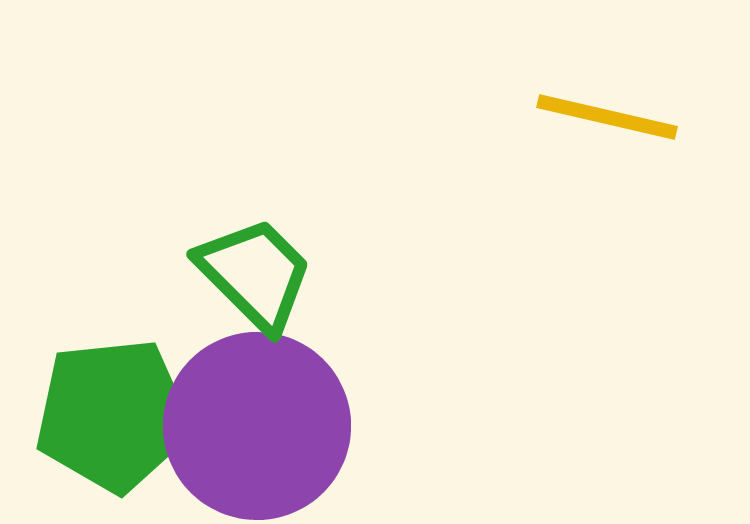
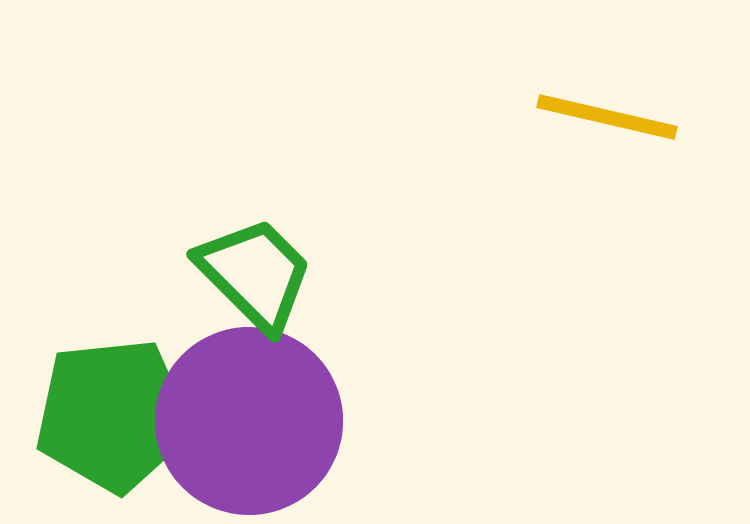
purple circle: moved 8 px left, 5 px up
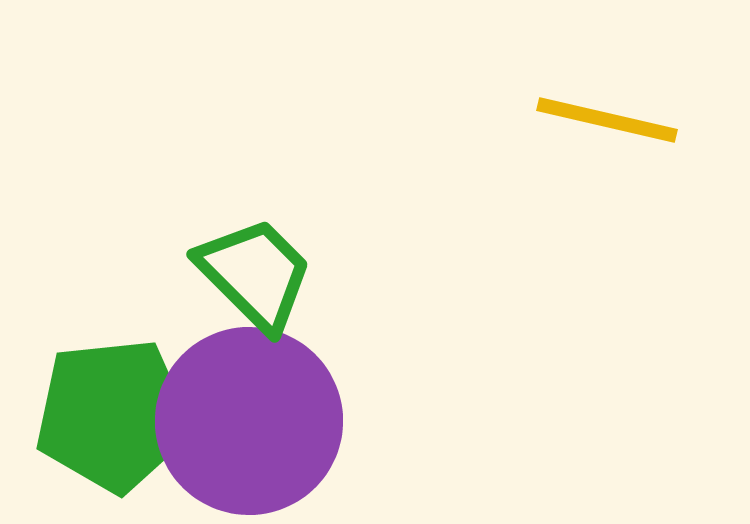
yellow line: moved 3 px down
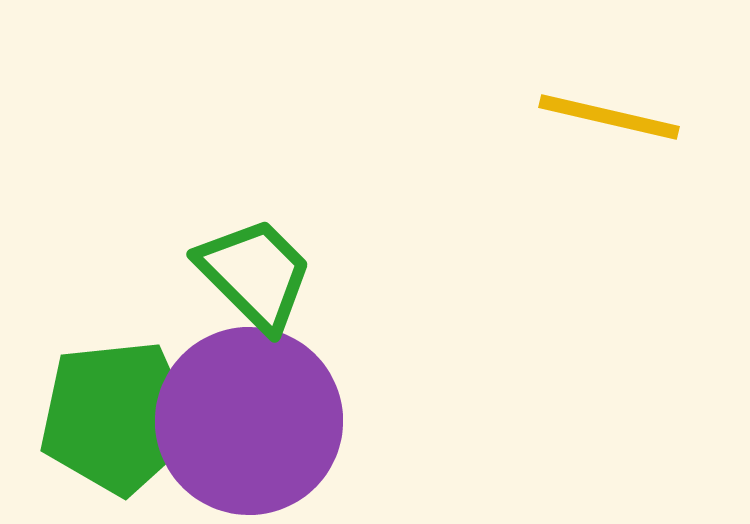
yellow line: moved 2 px right, 3 px up
green pentagon: moved 4 px right, 2 px down
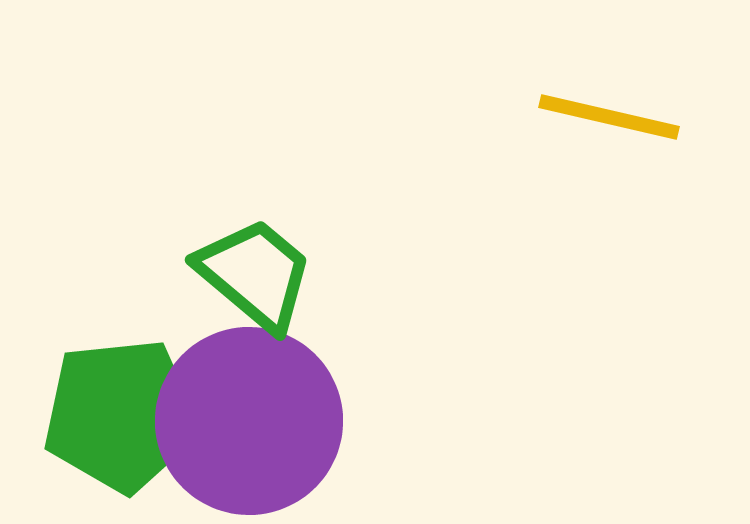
green trapezoid: rotated 5 degrees counterclockwise
green pentagon: moved 4 px right, 2 px up
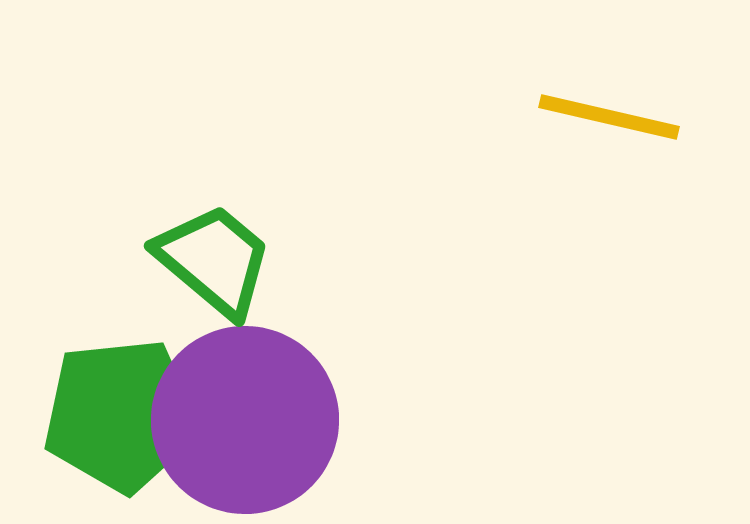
green trapezoid: moved 41 px left, 14 px up
purple circle: moved 4 px left, 1 px up
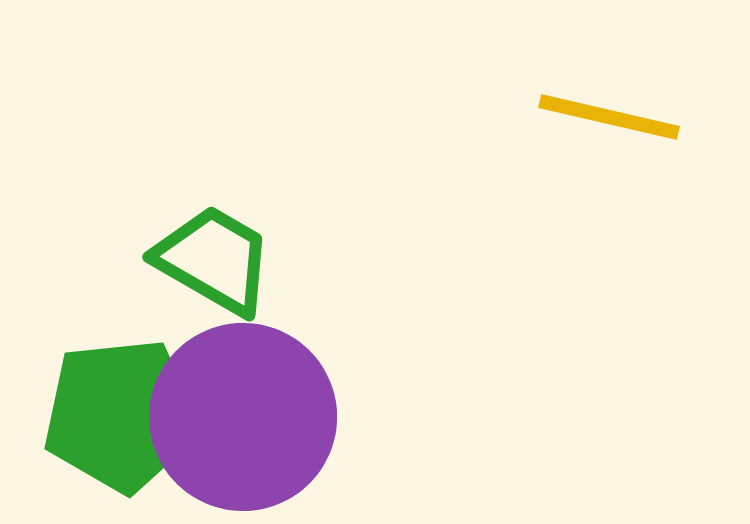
green trapezoid: rotated 10 degrees counterclockwise
purple circle: moved 2 px left, 3 px up
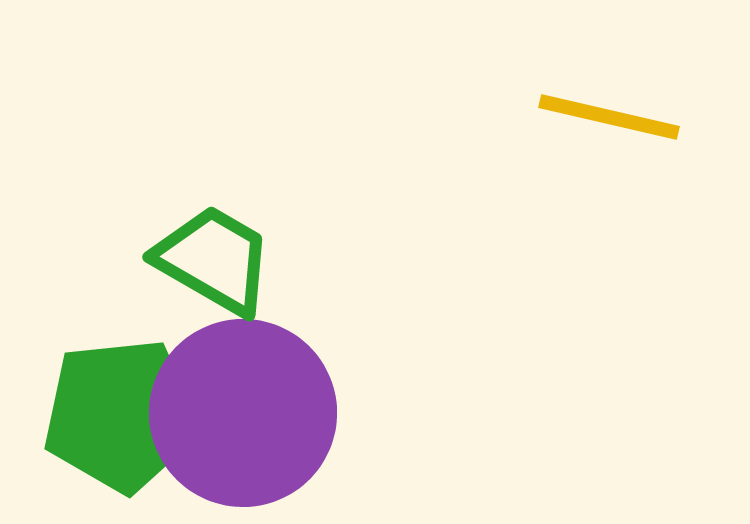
purple circle: moved 4 px up
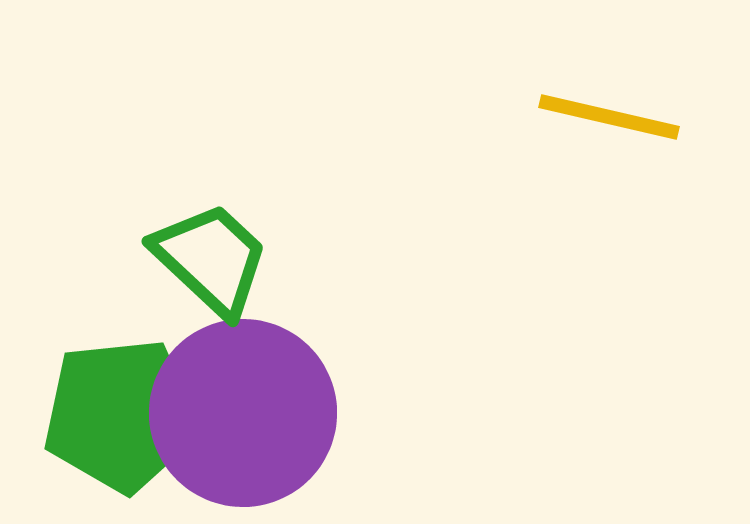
green trapezoid: moved 3 px left, 1 px up; rotated 13 degrees clockwise
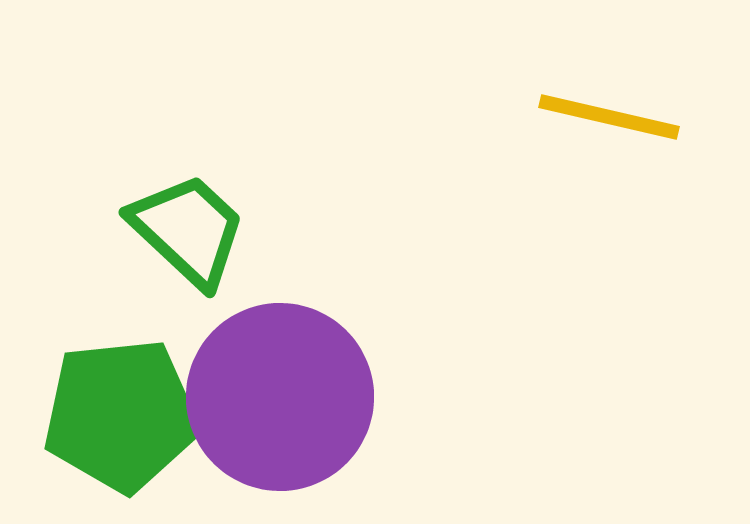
green trapezoid: moved 23 px left, 29 px up
purple circle: moved 37 px right, 16 px up
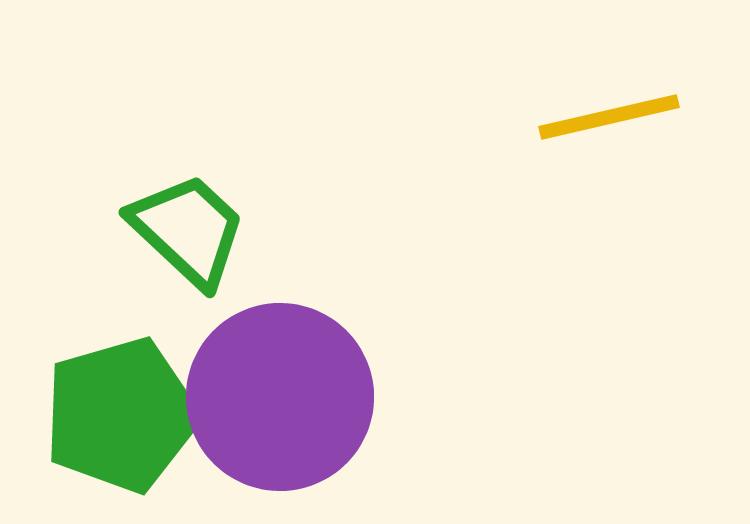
yellow line: rotated 26 degrees counterclockwise
green pentagon: rotated 10 degrees counterclockwise
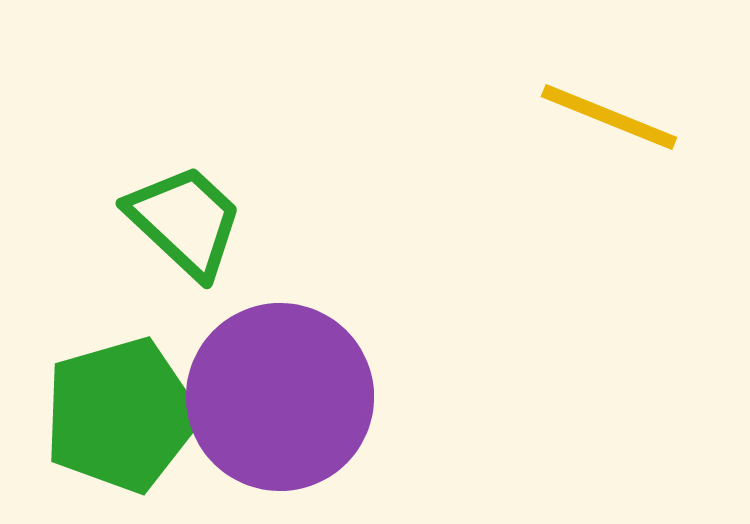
yellow line: rotated 35 degrees clockwise
green trapezoid: moved 3 px left, 9 px up
